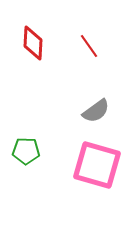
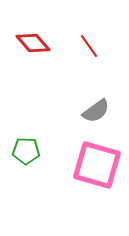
red diamond: rotated 44 degrees counterclockwise
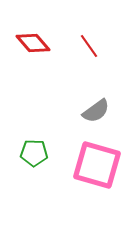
green pentagon: moved 8 px right, 2 px down
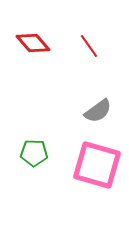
gray semicircle: moved 2 px right
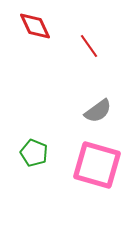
red diamond: moved 2 px right, 17 px up; rotated 16 degrees clockwise
green pentagon: rotated 20 degrees clockwise
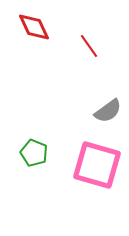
red diamond: moved 1 px left, 1 px down
gray semicircle: moved 10 px right
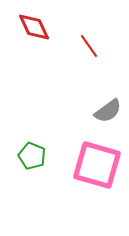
green pentagon: moved 2 px left, 3 px down
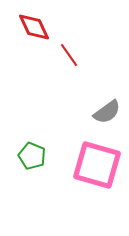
red line: moved 20 px left, 9 px down
gray semicircle: moved 1 px left, 1 px down
